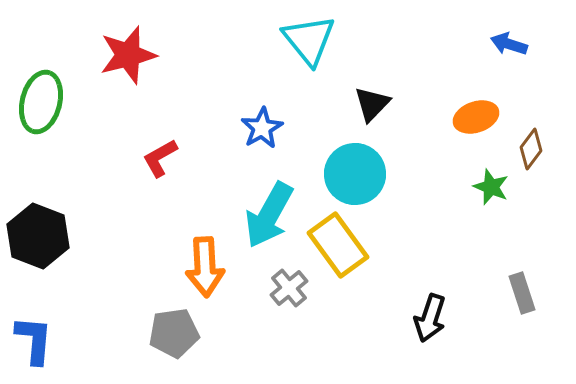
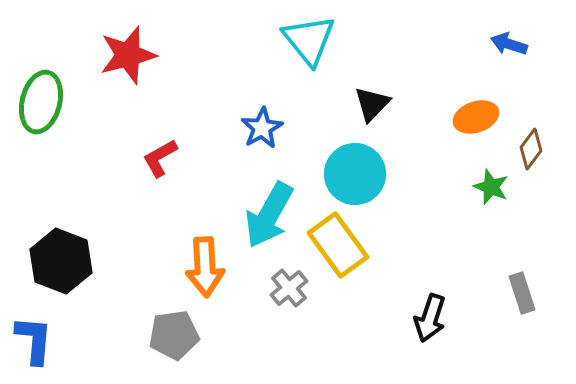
black hexagon: moved 23 px right, 25 px down
gray pentagon: moved 2 px down
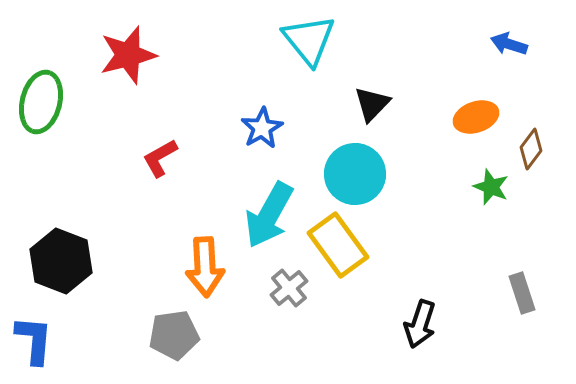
black arrow: moved 10 px left, 6 px down
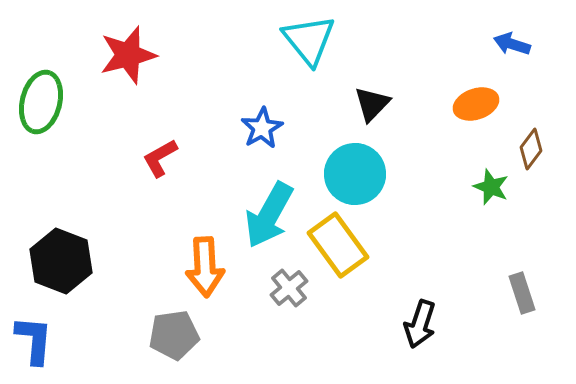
blue arrow: moved 3 px right
orange ellipse: moved 13 px up
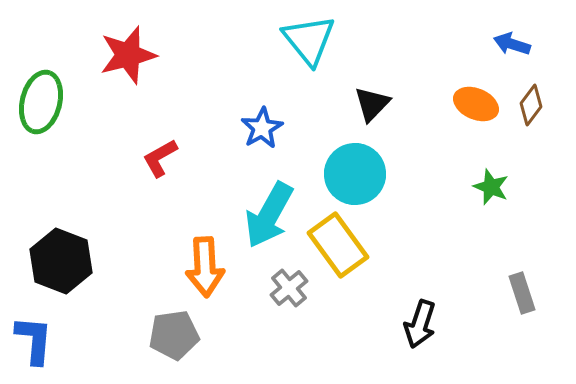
orange ellipse: rotated 42 degrees clockwise
brown diamond: moved 44 px up
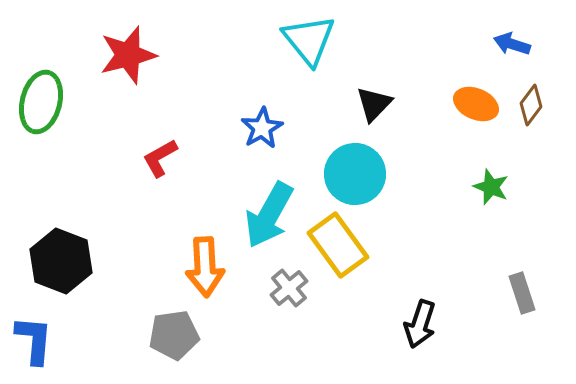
black triangle: moved 2 px right
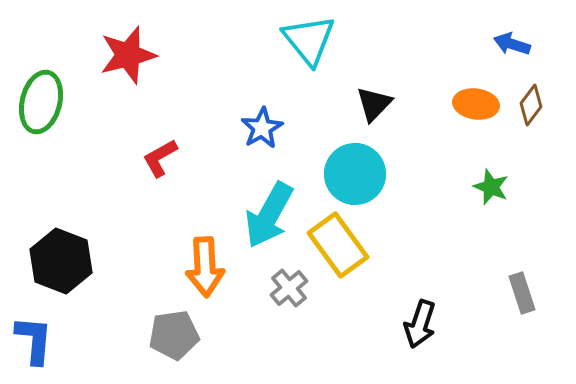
orange ellipse: rotated 15 degrees counterclockwise
